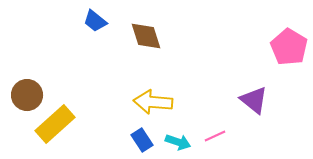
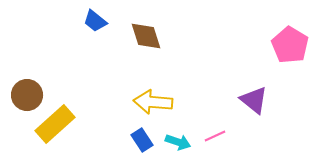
pink pentagon: moved 1 px right, 2 px up
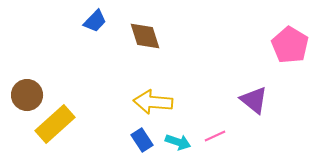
blue trapezoid: rotated 85 degrees counterclockwise
brown diamond: moved 1 px left
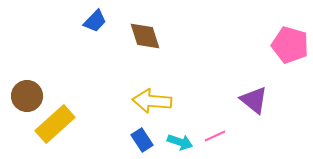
pink pentagon: rotated 15 degrees counterclockwise
brown circle: moved 1 px down
yellow arrow: moved 1 px left, 1 px up
cyan arrow: moved 2 px right
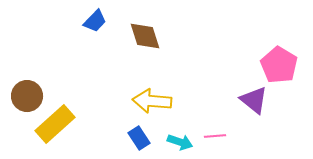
pink pentagon: moved 11 px left, 20 px down; rotated 15 degrees clockwise
pink line: rotated 20 degrees clockwise
blue rectangle: moved 3 px left, 2 px up
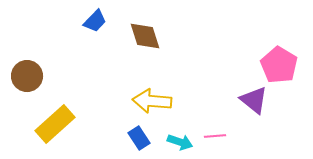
brown circle: moved 20 px up
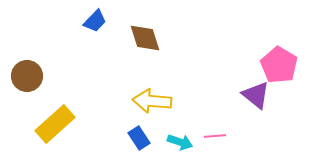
brown diamond: moved 2 px down
purple triangle: moved 2 px right, 5 px up
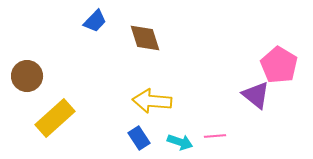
yellow rectangle: moved 6 px up
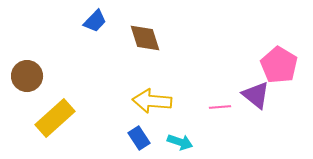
pink line: moved 5 px right, 29 px up
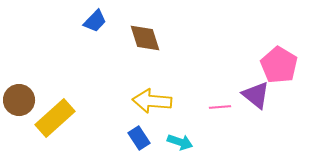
brown circle: moved 8 px left, 24 px down
